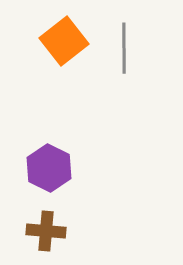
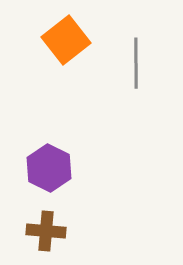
orange square: moved 2 px right, 1 px up
gray line: moved 12 px right, 15 px down
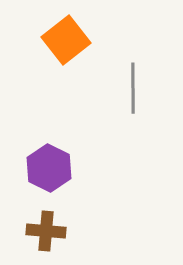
gray line: moved 3 px left, 25 px down
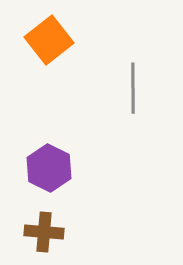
orange square: moved 17 px left
brown cross: moved 2 px left, 1 px down
